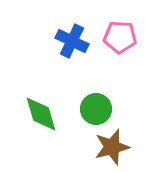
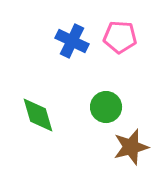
green circle: moved 10 px right, 2 px up
green diamond: moved 3 px left, 1 px down
brown star: moved 19 px right
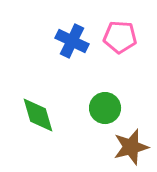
green circle: moved 1 px left, 1 px down
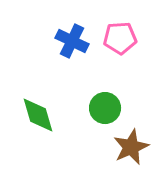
pink pentagon: moved 1 px down; rotated 8 degrees counterclockwise
brown star: rotated 9 degrees counterclockwise
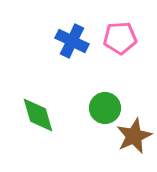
brown star: moved 3 px right, 11 px up
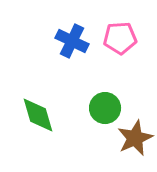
brown star: moved 1 px right, 2 px down
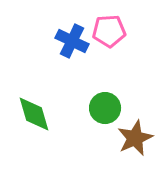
pink pentagon: moved 11 px left, 7 px up
green diamond: moved 4 px left, 1 px up
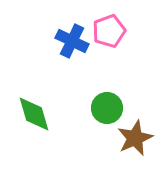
pink pentagon: rotated 16 degrees counterclockwise
green circle: moved 2 px right
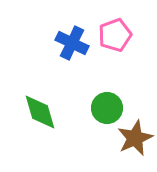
pink pentagon: moved 6 px right, 4 px down
blue cross: moved 2 px down
green diamond: moved 6 px right, 2 px up
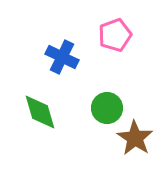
blue cross: moved 10 px left, 14 px down
brown star: rotated 15 degrees counterclockwise
